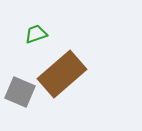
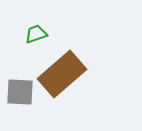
gray square: rotated 20 degrees counterclockwise
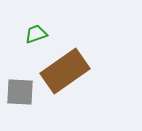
brown rectangle: moved 3 px right, 3 px up; rotated 6 degrees clockwise
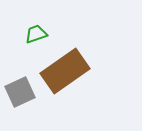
gray square: rotated 28 degrees counterclockwise
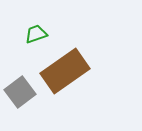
gray square: rotated 12 degrees counterclockwise
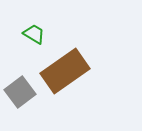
green trapezoid: moved 2 px left; rotated 50 degrees clockwise
